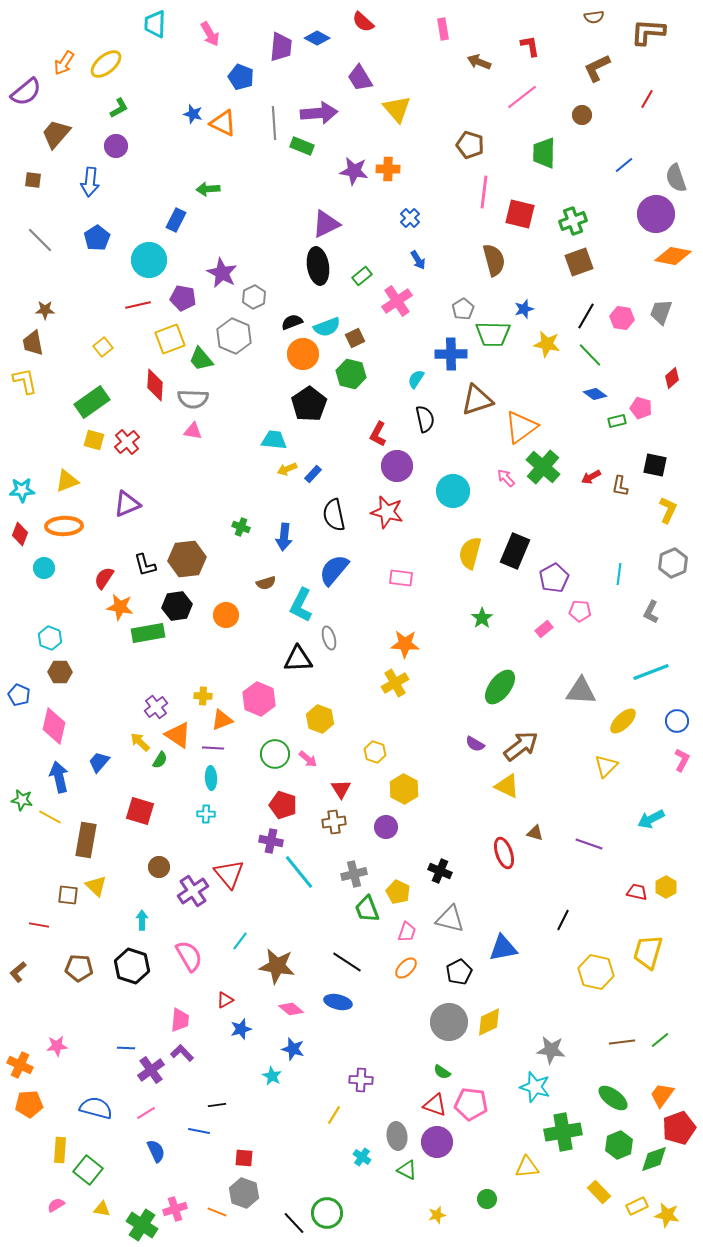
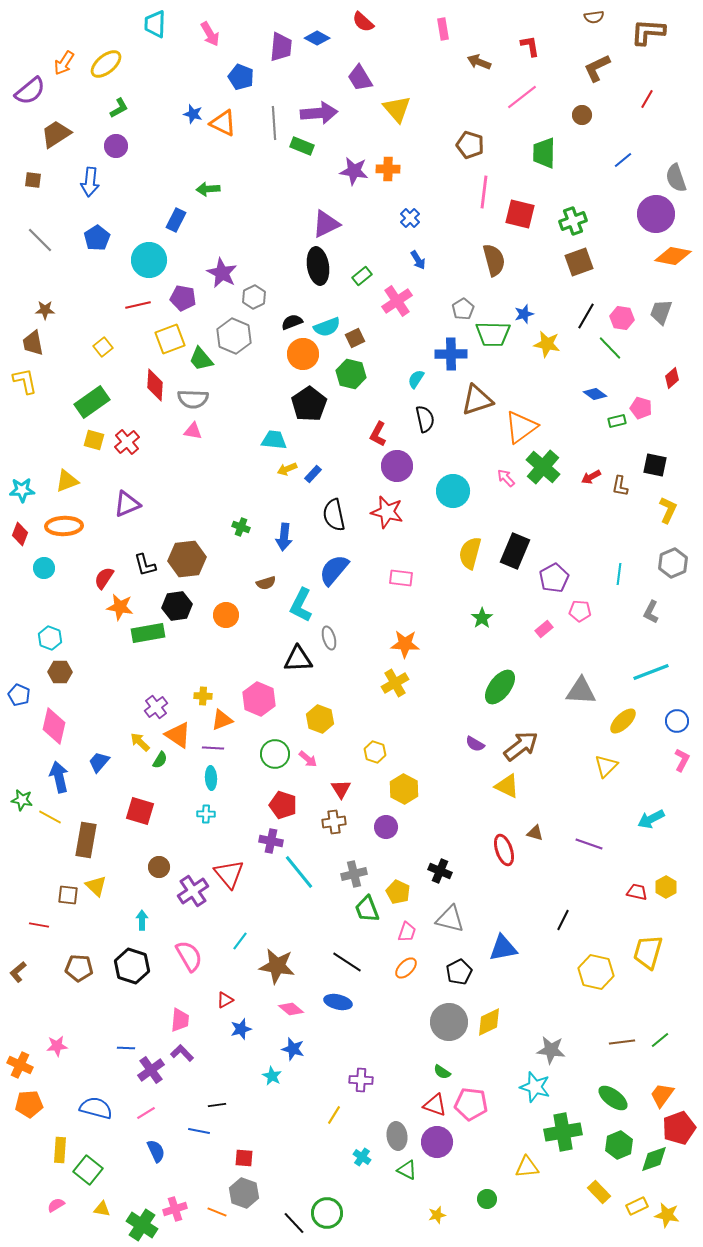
purple semicircle at (26, 92): moved 4 px right, 1 px up
brown trapezoid at (56, 134): rotated 16 degrees clockwise
blue line at (624, 165): moved 1 px left, 5 px up
blue star at (524, 309): moved 5 px down
green line at (590, 355): moved 20 px right, 7 px up
red ellipse at (504, 853): moved 3 px up
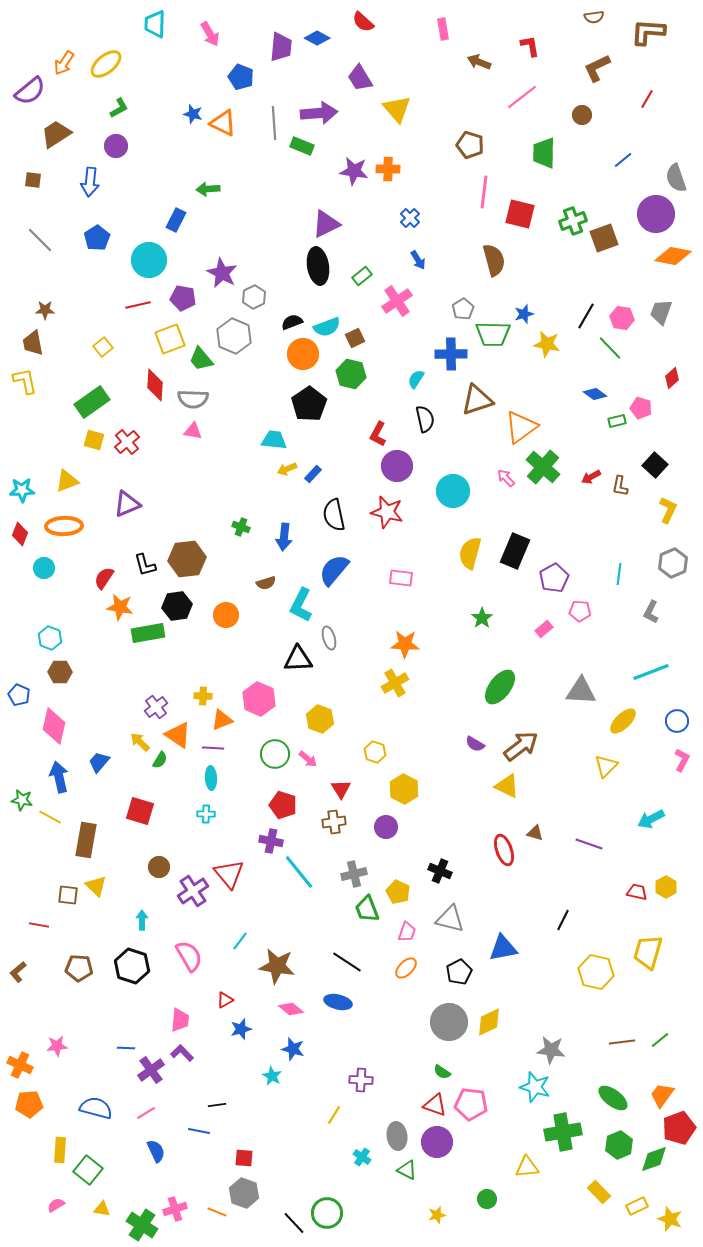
brown square at (579, 262): moved 25 px right, 24 px up
black square at (655, 465): rotated 30 degrees clockwise
yellow star at (667, 1215): moved 3 px right, 4 px down; rotated 10 degrees clockwise
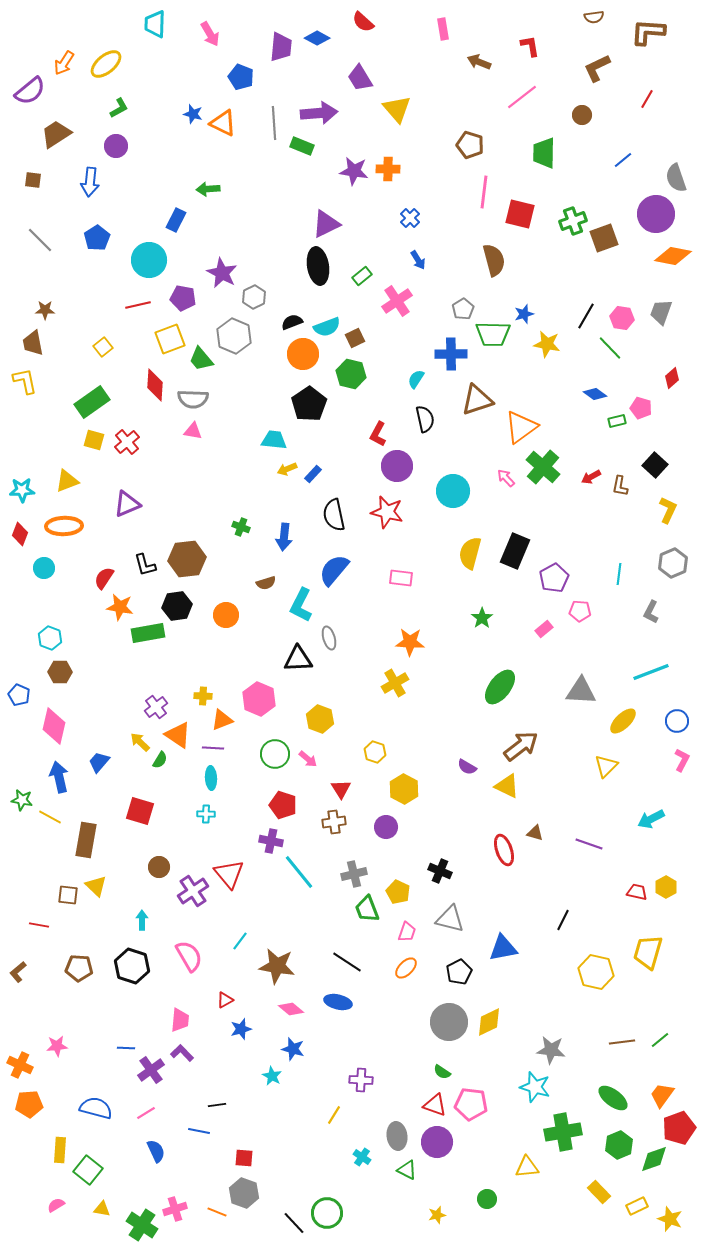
orange star at (405, 644): moved 5 px right, 2 px up
purple semicircle at (475, 744): moved 8 px left, 23 px down
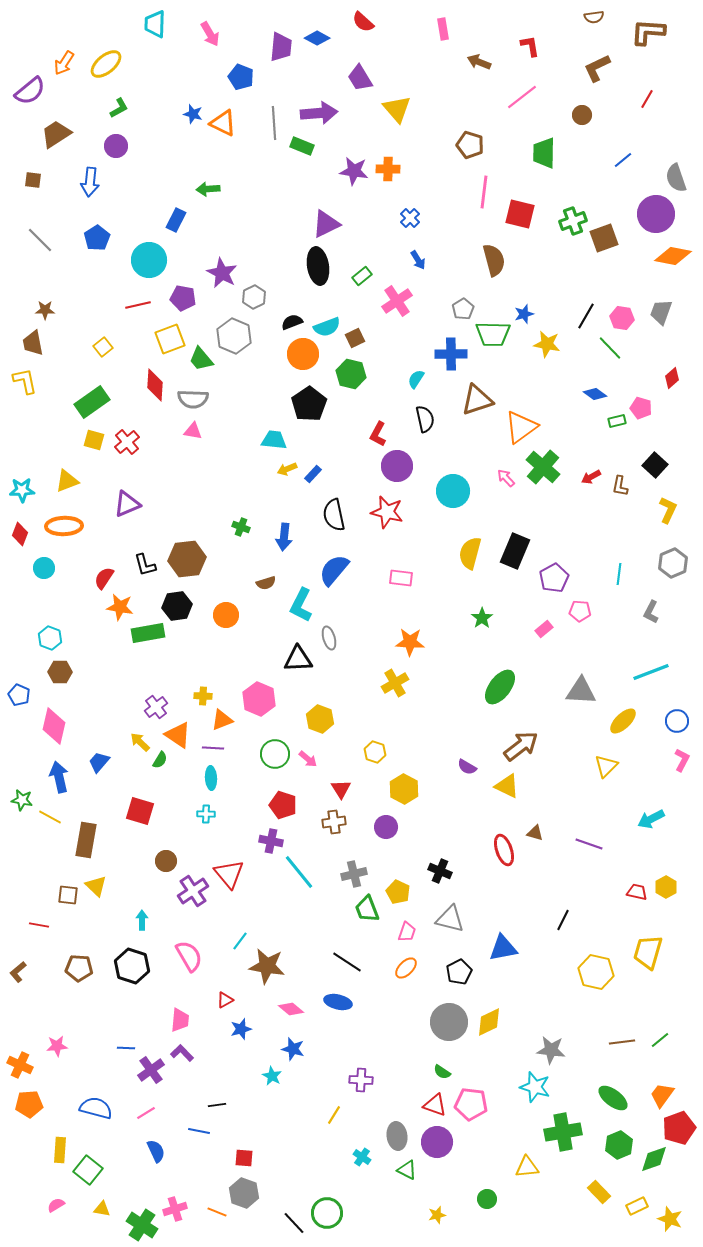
brown circle at (159, 867): moved 7 px right, 6 px up
brown star at (277, 966): moved 10 px left
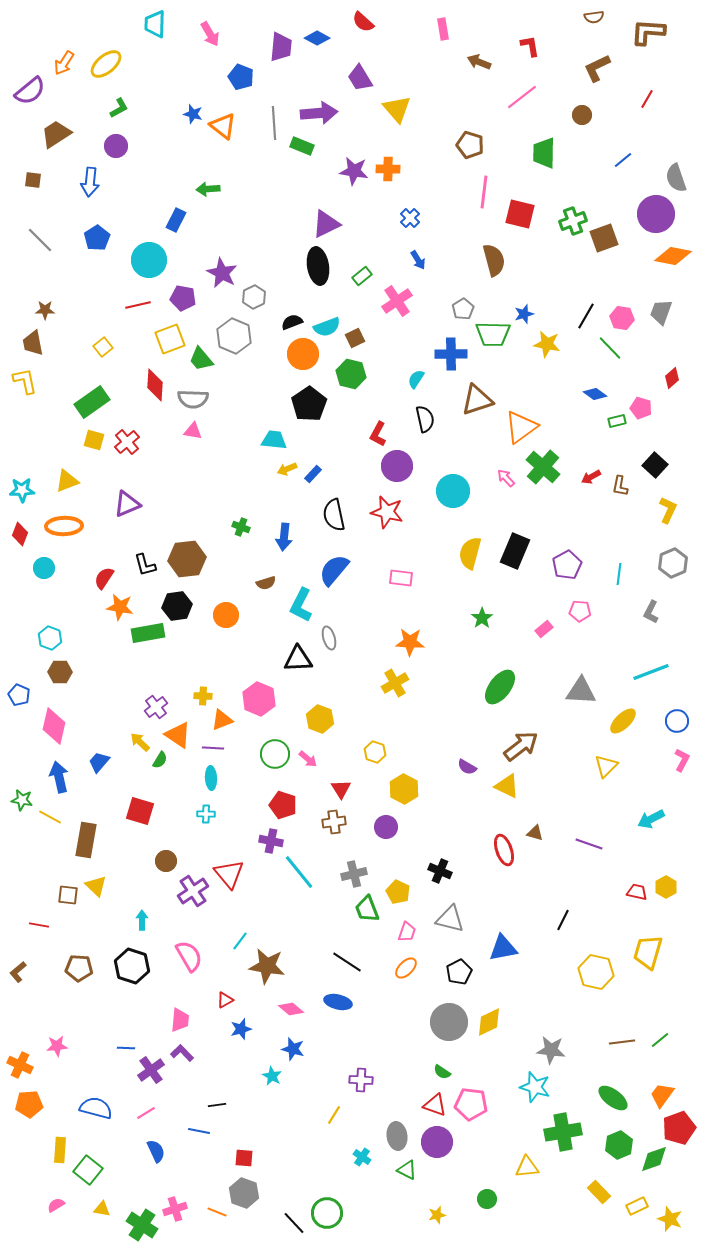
orange triangle at (223, 123): moved 3 px down; rotated 12 degrees clockwise
purple pentagon at (554, 578): moved 13 px right, 13 px up
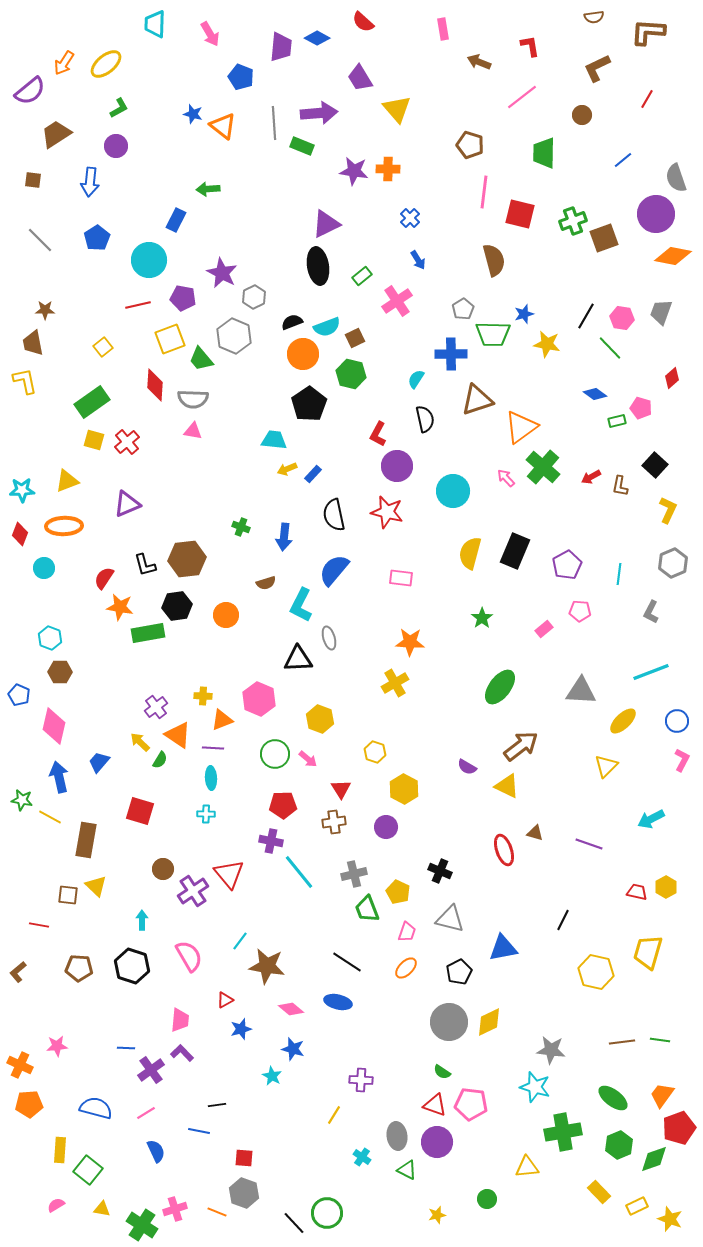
red pentagon at (283, 805): rotated 20 degrees counterclockwise
brown circle at (166, 861): moved 3 px left, 8 px down
green line at (660, 1040): rotated 48 degrees clockwise
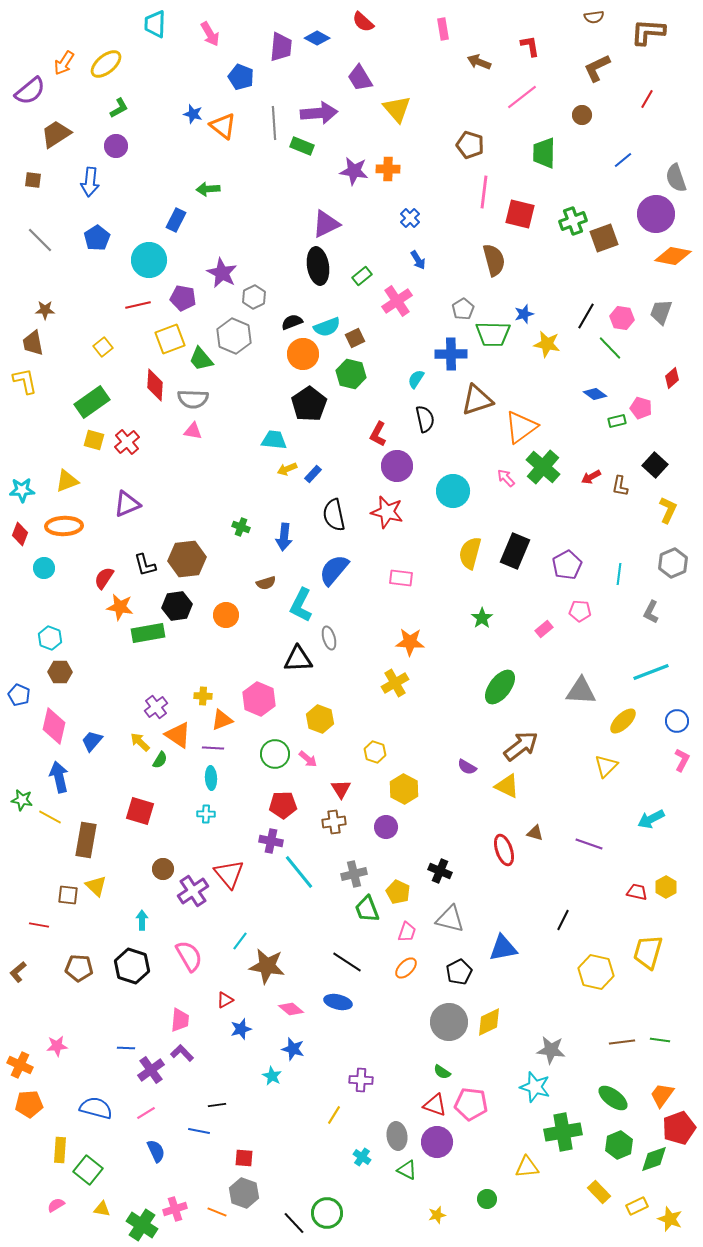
blue trapezoid at (99, 762): moved 7 px left, 21 px up
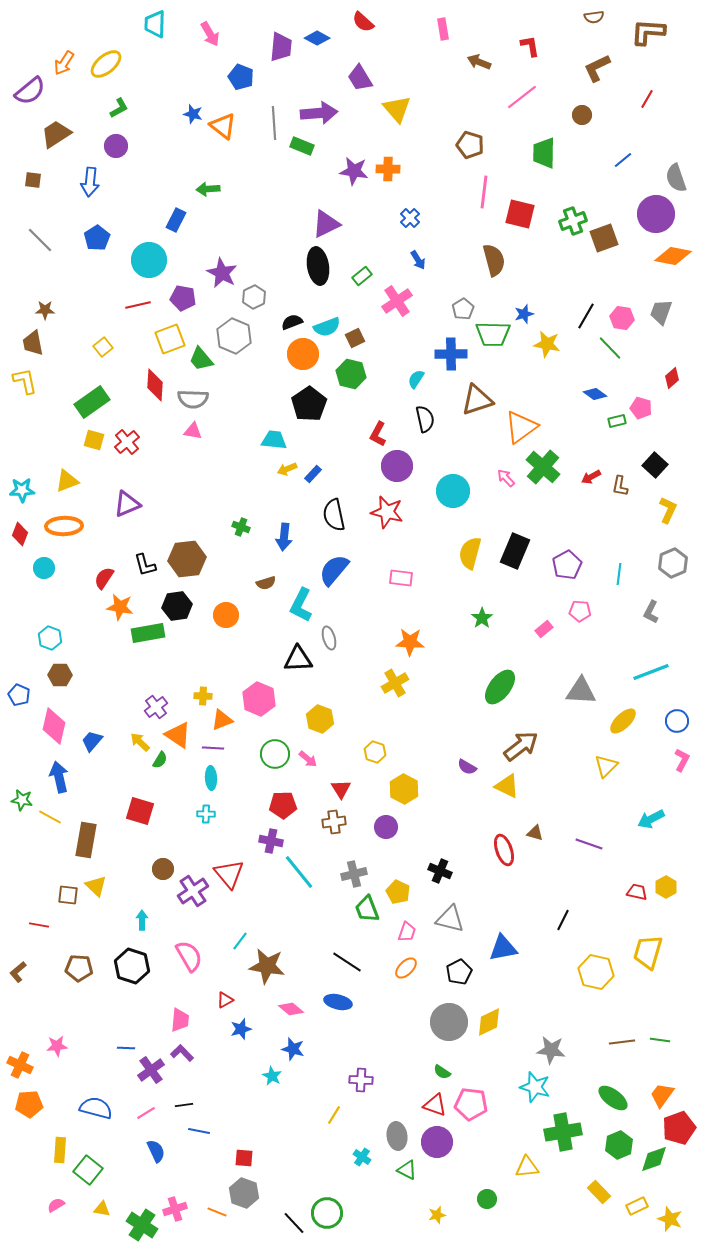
brown hexagon at (60, 672): moved 3 px down
black line at (217, 1105): moved 33 px left
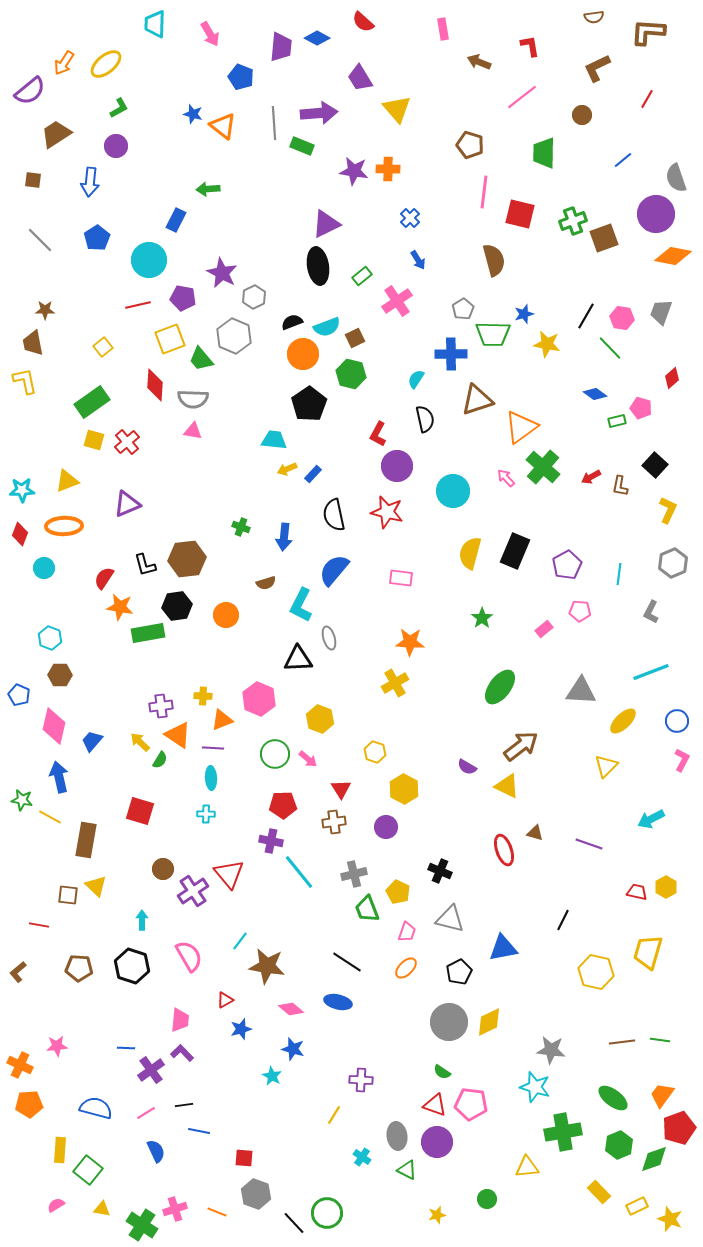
purple cross at (156, 707): moved 5 px right, 1 px up; rotated 30 degrees clockwise
gray hexagon at (244, 1193): moved 12 px right, 1 px down
